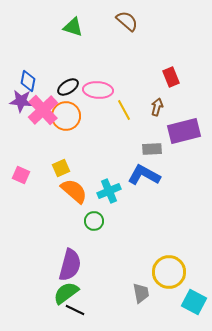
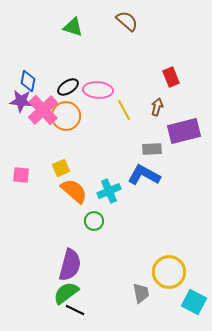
pink square: rotated 18 degrees counterclockwise
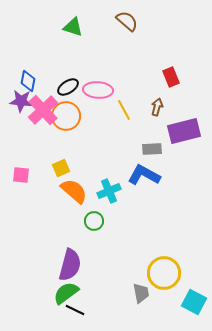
yellow circle: moved 5 px left, 1 px down
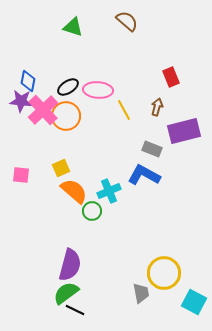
gray rectangle: rotated 24 degrees clockwise
green circle: moved 2 px left, 10 px up
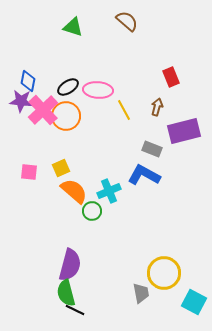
pink square: moved 8 px right, 3 px up
green semicircle: rotated 68 degrees counterclockwise
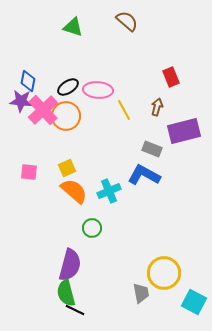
yellow square: moved 6 px right
green circle: moved 17 px down
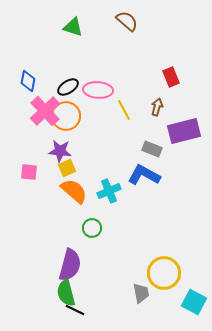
purple star: moved 39 px right, 50 px down
pink cross: moved 2 px right, 1 px down
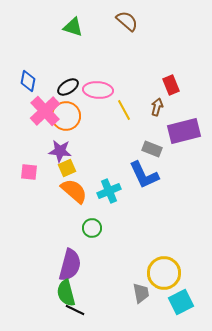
red rectangle: moved 8 px down
blue L-shape: rotated 144 degrees counterclockwise
cyan square: moved 13 px left; rotated 35 degrees clockwise
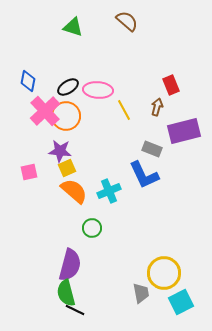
pink square: rotated 18 degrees counterclockwise
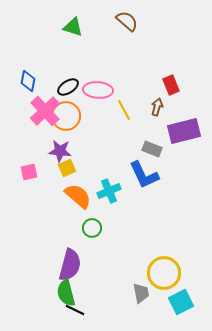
orange semicircle: moved 4 px right, 5 px down
